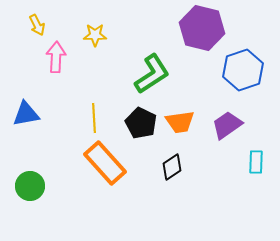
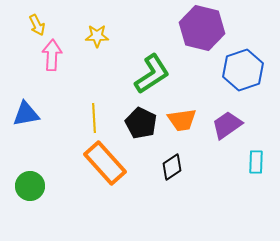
yellow star: moved 2 px right, 1 px down
pink arrow: moved 4 px left, 2 px up
orange trapezoid: moved 2 px right, 2 px up
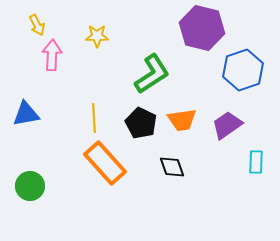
black diamond: rotated 76 degrees counterclockwise
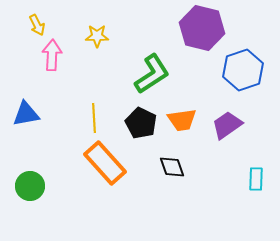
cyan rectangle: moved 17 px down
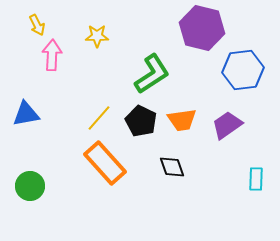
blue hexagon: rotated 12 degrees clockwise
yellow line: moved 5 px right; rotated 44 degrees clockwise
black pentagon: moved 2 px up
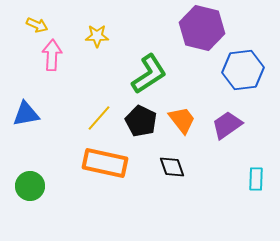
yellow arrow: rotated 40 degrees counterclockwise
green L-shape: moved 3 px left
orange trapezoid: rotated 120 degrees counterclockwise
orange rectangle: rotated 36 degrees counterclockwise
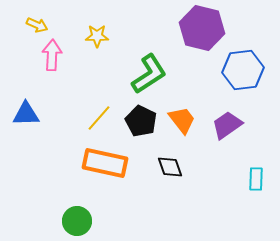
blue triangle: rotated 8 degrees clockwise
black diamond: moved 2 px left
green circle: moved 47 px right, 35 px down
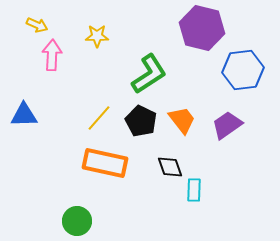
blue triangle: moved 2 px left, 1 px down
cyan rectangle: moved 62 px left, 11 px down
